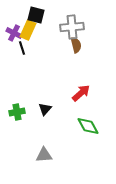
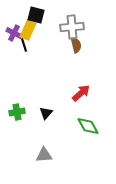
black line: moved 2 px right, 3 px up
black triangle: moved 1 px right, 4 px down
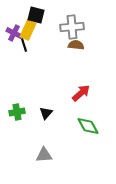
brown semicircle: rotated 70 degrees counterclockwise
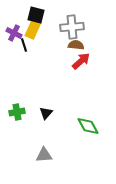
yellow rectangle: moved 5 px right, 1 px up
red arrow: moved 32 px up
